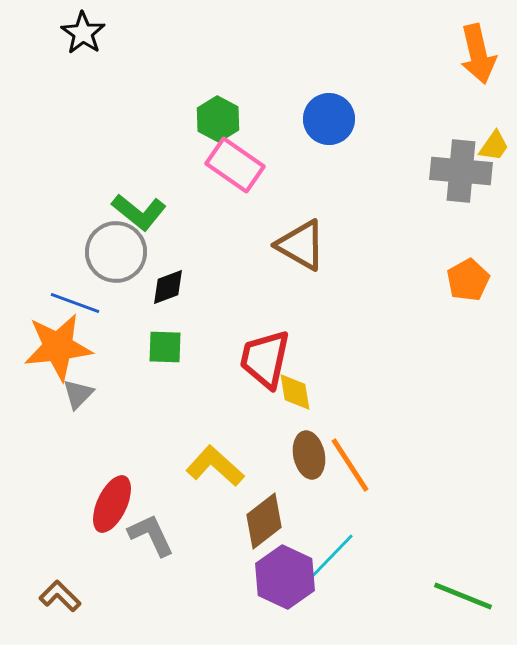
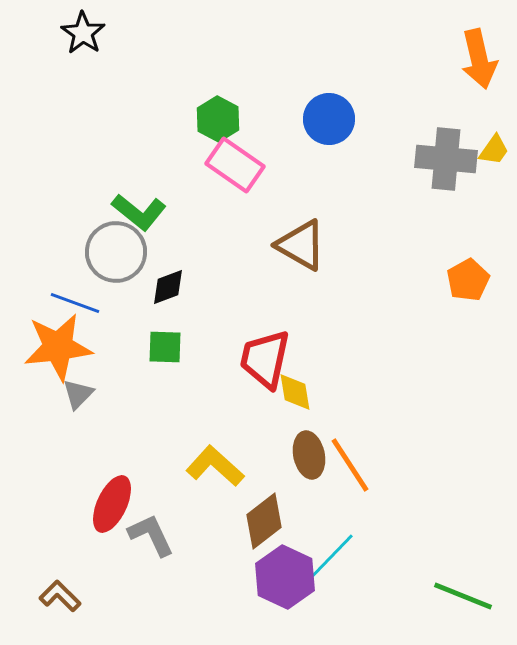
orange arrow: moved 1 px right, 5 px down
yellow trapezoid: moved 4 px down
gray cross: moved 15 px left, 12 px up
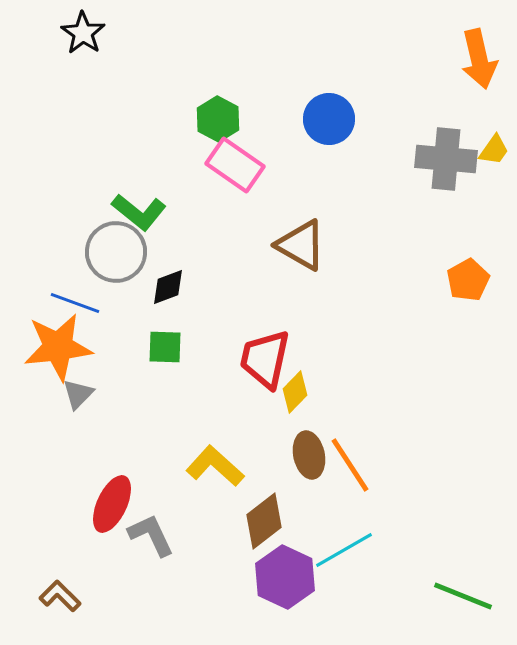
yellow diamond: rotated 54 degrees clockwise
cyan line: moved 14 px right, 8 px up; rotated 16 degrees clockwise
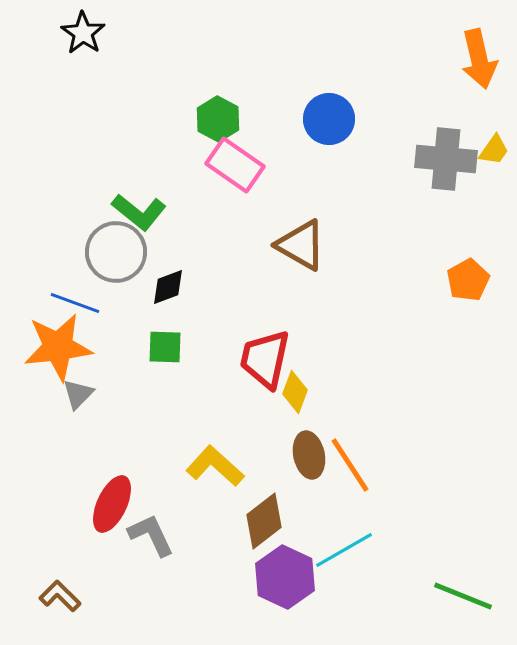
yellow diamond: rotated 24 degrees counterclockwise
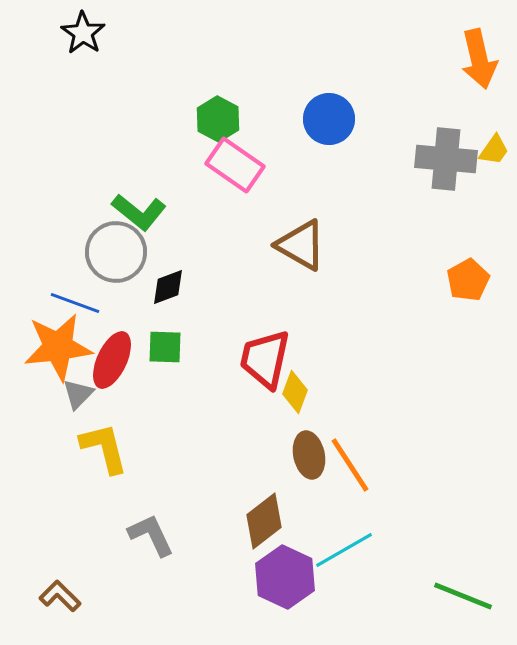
yellow L-shape: moved 111 px left, 18 px up; rotated 34 degrees clockwise
red ellipse: moved 144 px up
